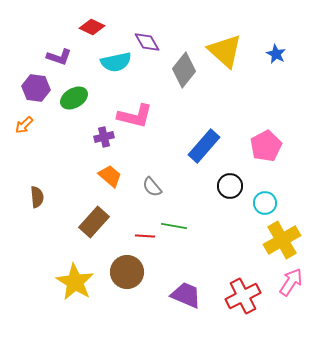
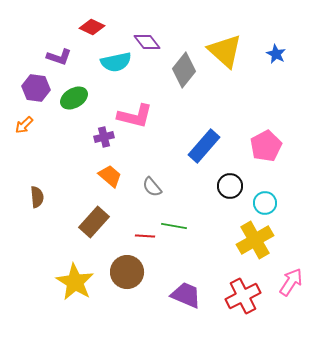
purple diamond: rotated 8 degrees counterclockwise
yellow cross: moved 27 px left
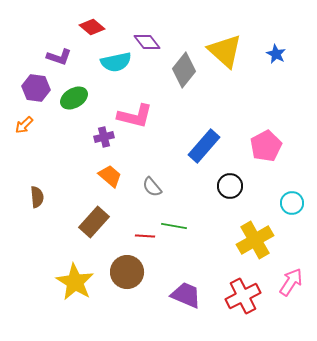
red diamond: rotated 15 degrees clockwise
cyan circle: moved 27 px right
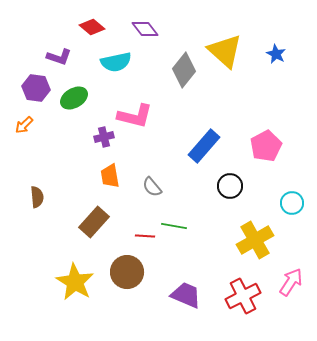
purple diamond: moved 2 px left, 13 px up
orange trapezoid: rotated 140 degrees counterclockwise
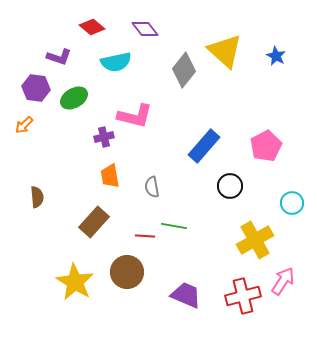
blue star: moved 2 px down
gray semicircle: rotated 30 degrees clockwise
pink arrow: moved 8 px left, 1 px up
red cross: rotated 12 degrees clockwise
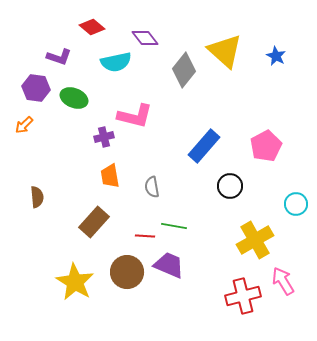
purple diamond: moved 9 px down
green ellipse: rotated 52 degrees clockwise
cyan circle: moved 4 px right, 1 px down
pink arrow: rotated 64 degrees counterclockwise
purple trapezoid: moved 17 px left, 30 px up
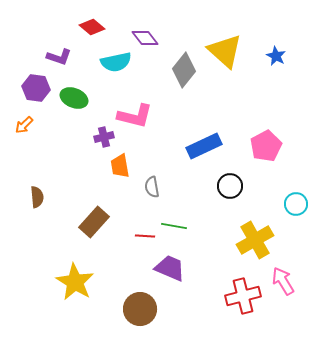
blue rectangle: rotated 24 degrees clockwise
orange trapezoid: moved 10 px right, 10 px up
purple trapezoid: moved 1 px right, 3 px down
brown circle: moved 13 px right, 37 px down
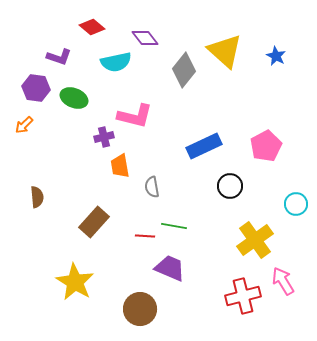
yellow cross: rotated 6 degrees counterclockwise
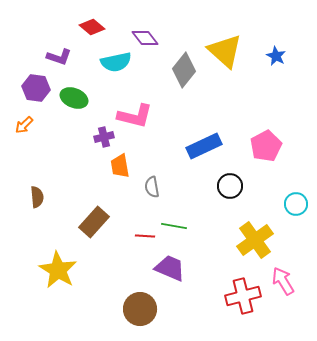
yellow star: moved 17 px left, 12 px up
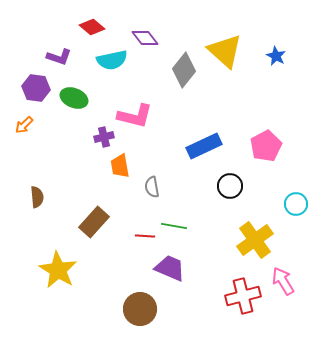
cyan semicircle: moved 4 px left, 2 px up
